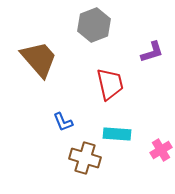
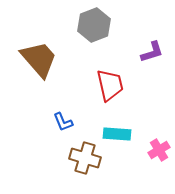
red trapezoid: moved 1 px down
pink cross: moved 2 px left
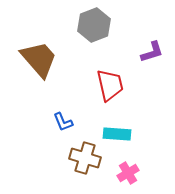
pink cross: moved 31 px left, 23 px down
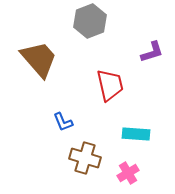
gray hexagon: moved 4 px left, 4 px up
cyan rectangle: moved 19 px right
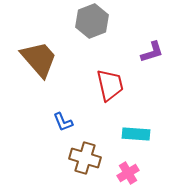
gray hexagon: moved 2 px right
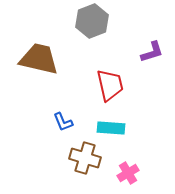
brown trapezoid: rotated 36 degrees counterclockwise
cyan rectangle: moved 25 px left, 6 px up
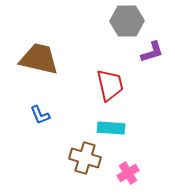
gray hexagon: moved 35 px right; rotated 20 degrees clockwise
blue L-shape: moved 23 px left, 7 px up
